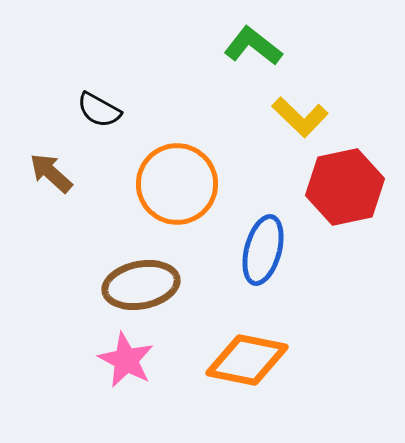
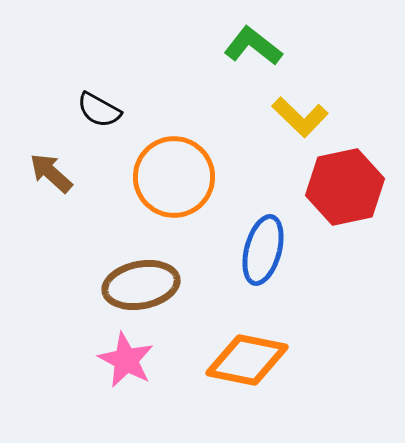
orange circle: moved 3 px left, 7 px up
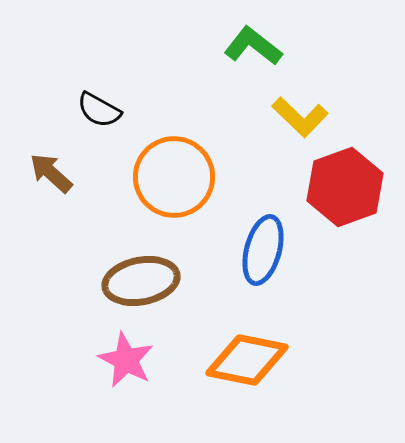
red hexagon: rotated 8 degrees counterclockwise
brown ellipse: moved 4 px up
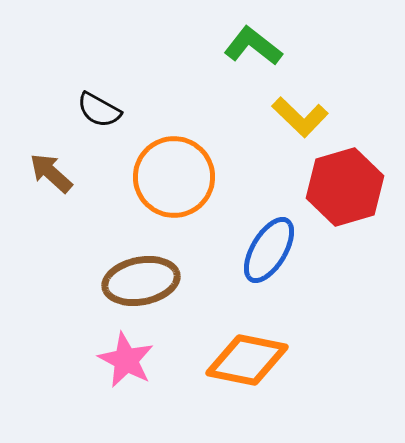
red hexagon: rotated 4 degrees clockwise
blue ellipse: moved 6 px right; rotated 16 degrees clockwise
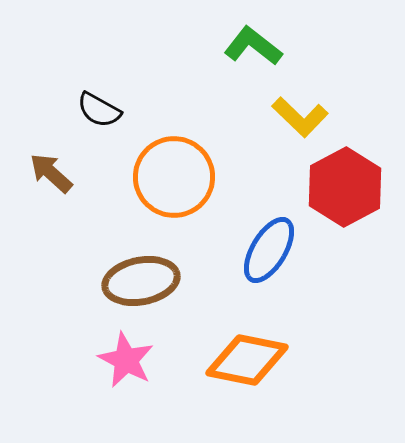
red hexagon: rotated 12 degrees counterclockwise
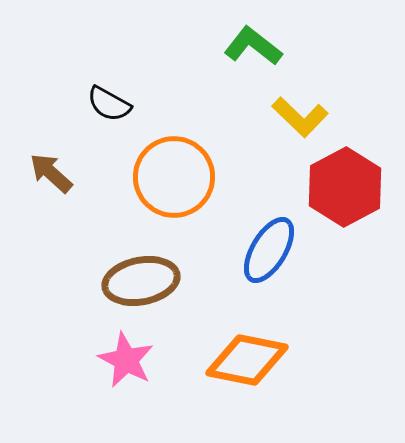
black semicircle: moved 10 px right, 6 px up
